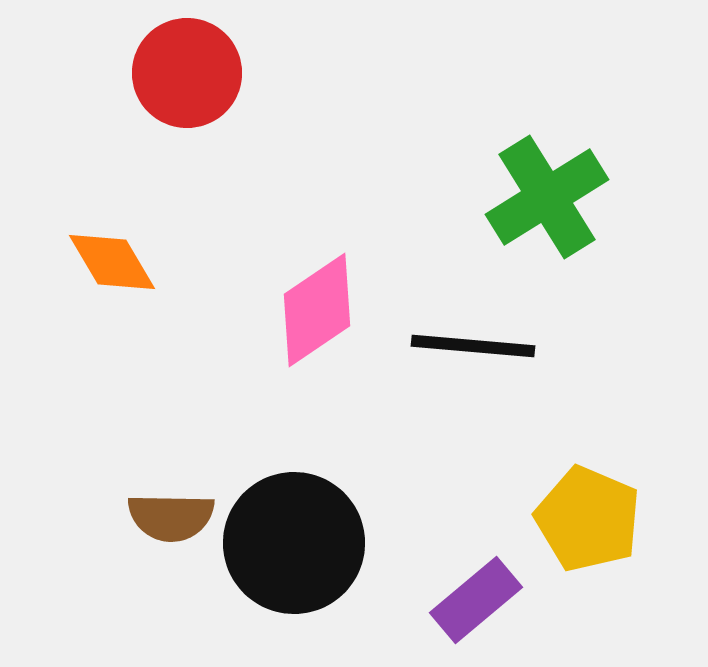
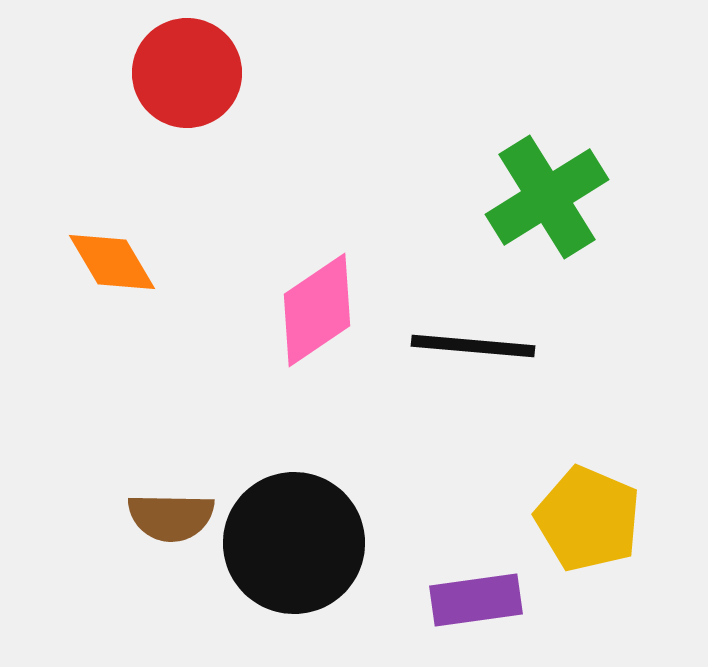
purple rectangle: rotated 32 degrees clockwise
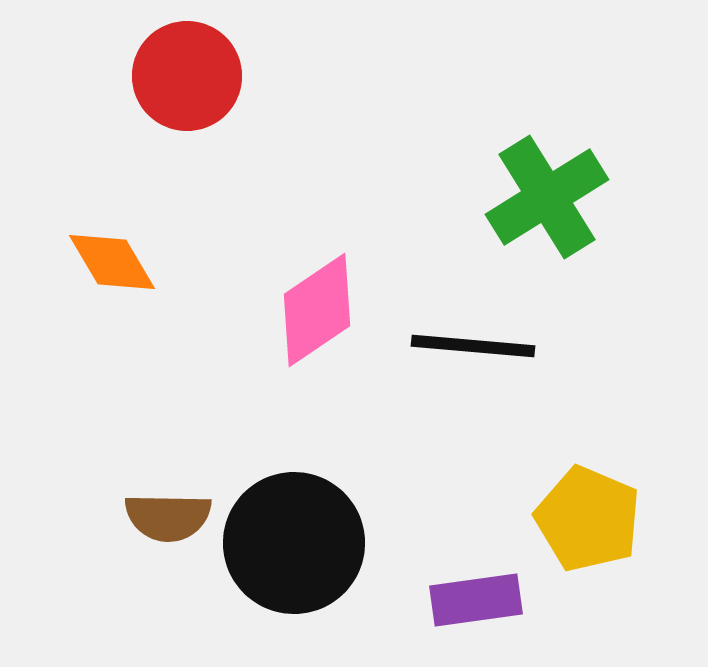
red circle: moved 3 px down
brown semicircle: moved 3 px left
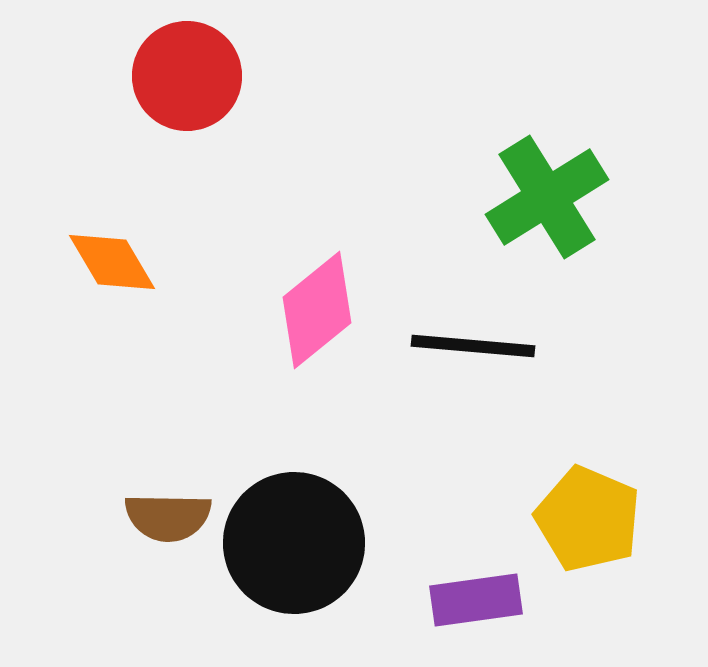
pink diamond: rotated 5 degrees counterclockwise
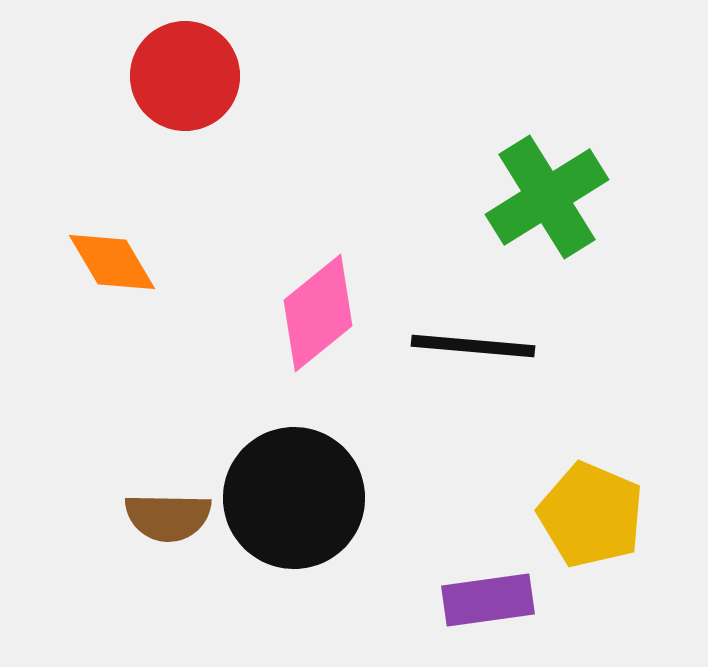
red circle: moved 2 px left
pink diamond: moved 1 px right, 3 px down
yellow pentagon: moved 3 px right, 4 px up
black circle: moved 45 px up
purple rectangle: moved 12 px right
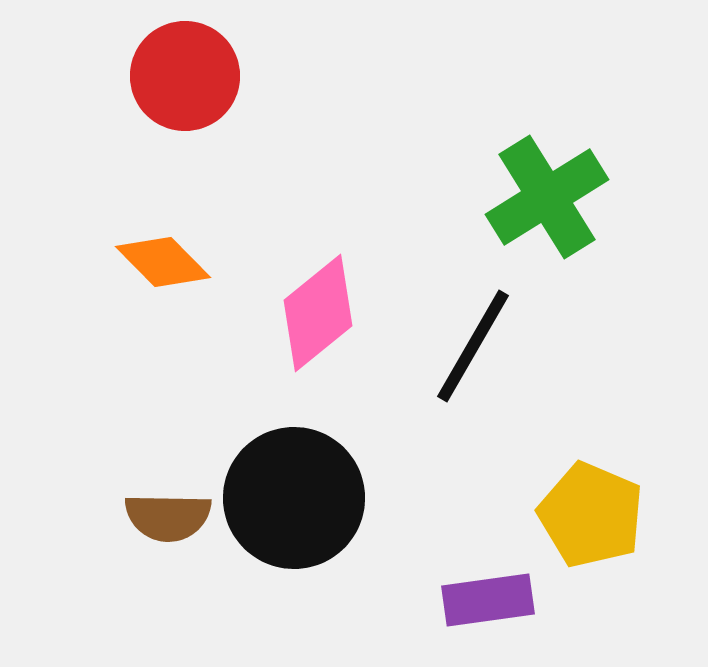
orange diamond: moved 51 px right; rotated 14 degrees counterclockwise
black line: rotated 65 degrees counterclockwise
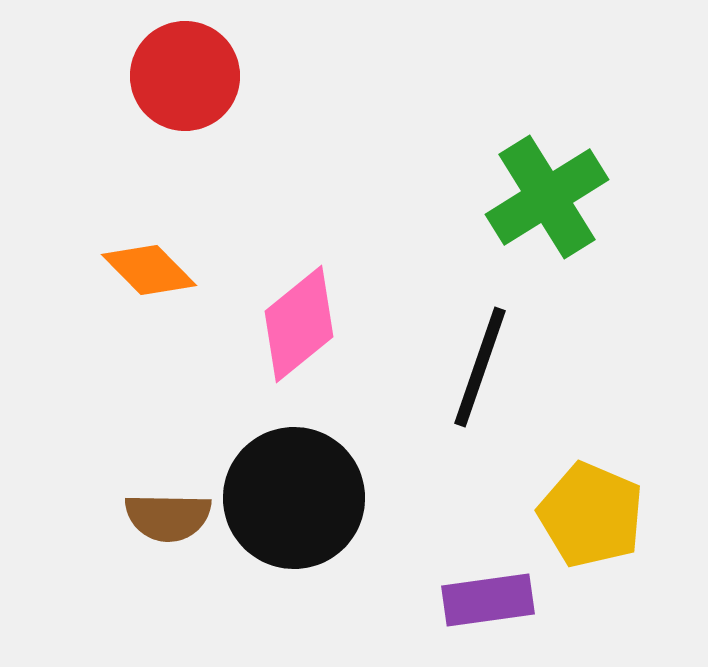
orange diamond: moved 14 px left, 8 px down
pink diamond: moved 19 px left, 11 px down
black line: moved 7 px right, 21 px down; rotated 11 degrees counterclockwise
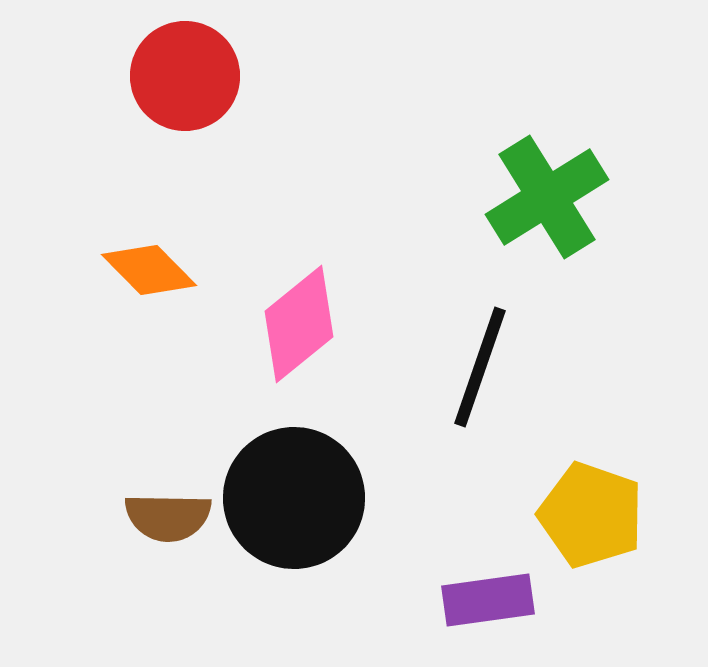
yellow pentagon: rotated 4 degrees counterclockwise
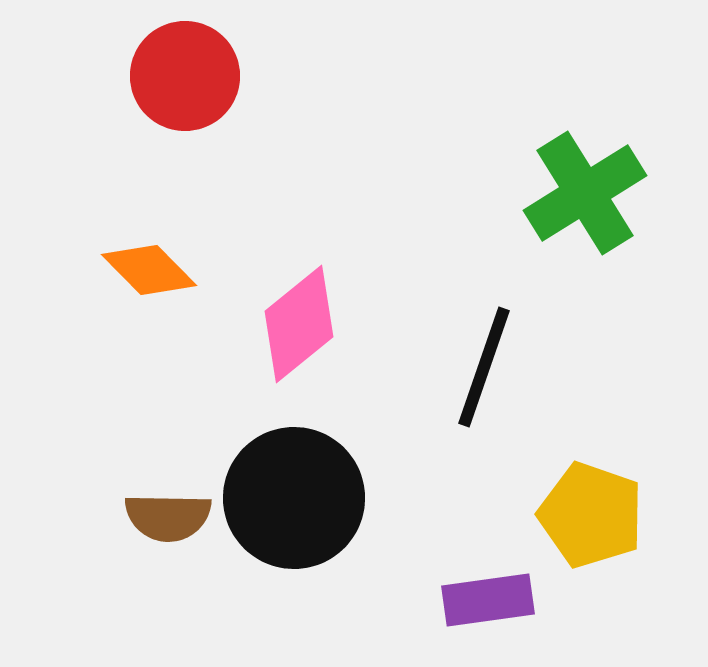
green cross: moved 38 px right, 4 px up
black line: moved 4 px right
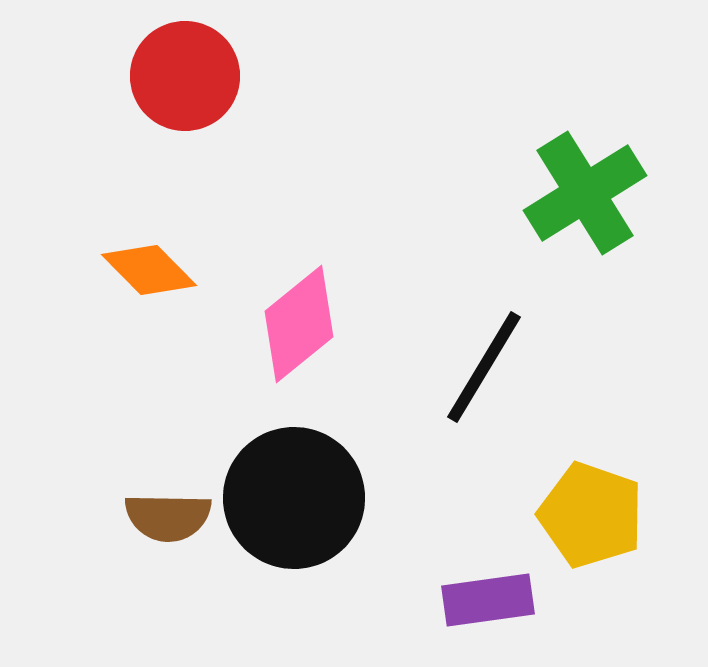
black line: rotated 12 degrees clockwise
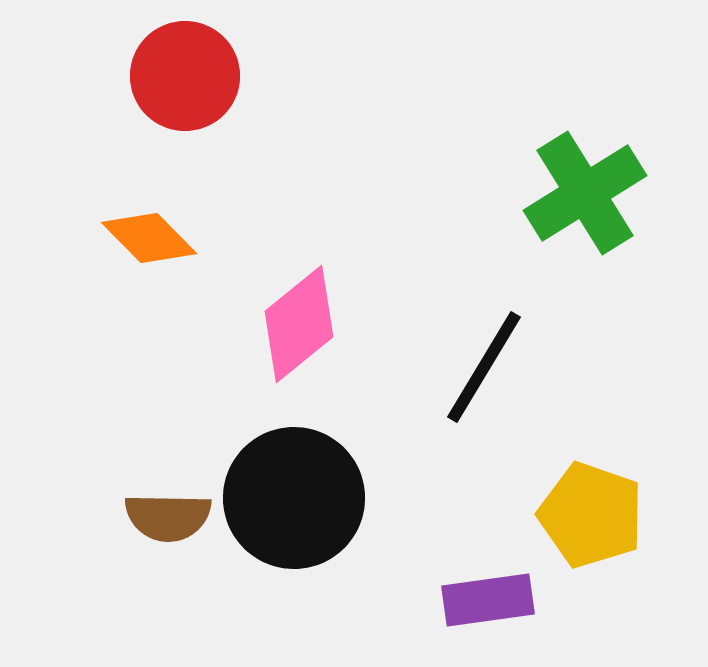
orange diamond: moved 32 px up
